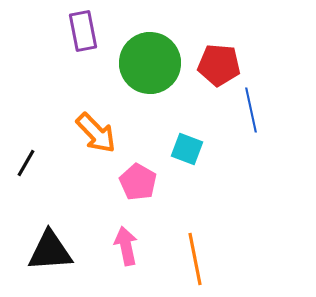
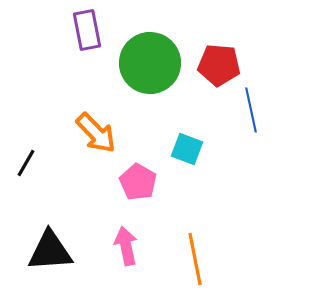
purple rectangle: moved 4 px right, 1 px up
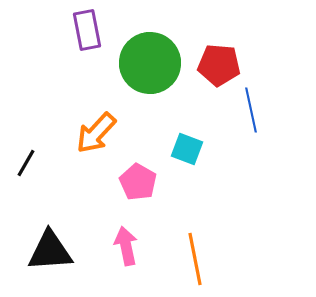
orange arrow: rotated 87 degrees clockwise
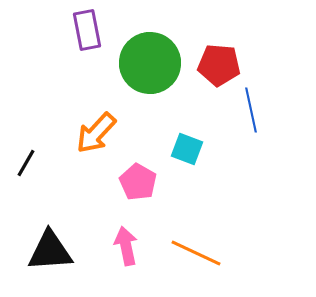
orange line: moved 1 px right, 6 px up; rotated 54 degrees counterclockwise
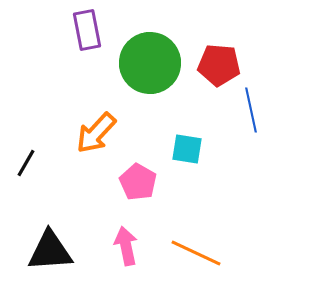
cyan square: rotated 12 degrees counterclockwise
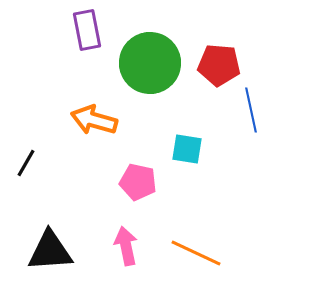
orange arrow: moved 2 px left, 13 px up; rotated 63 degrees clockwise
pink pentagon: rotated 18 degrees counterclockwise
